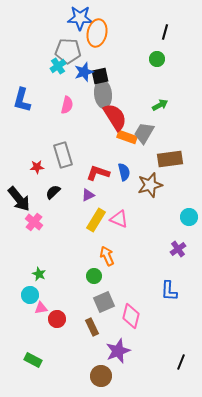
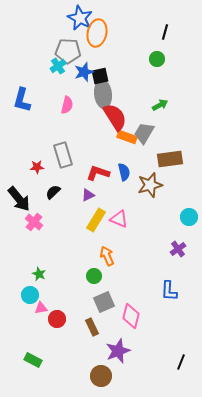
blue star at (80, 18): rotated 25 degrees clockwise
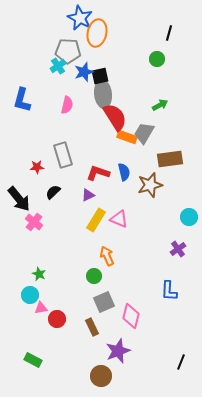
black line at (165, 32): moved 4 px right, 1 px down
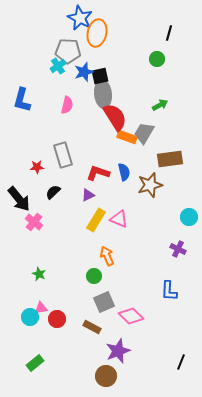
purple cross at (178, 249): rotated 28 degrees counterclockwise
cyan circle at (30, 295): moved 22 px down
pink diamond at (131, 316): rotated 60 degrees counterclockwise
brown rectangle at (92, 327): rotated 36 degrees counterclockwise
green rectangle at (33, 360): moved 2 px right, 3 px down; rotated 66 degrees counterclockwise
brown circle at (101, 376): moved 5 px right
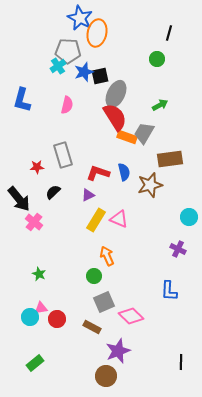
gray ellipse at (103, 94): moved 13 px right; rotated 32 degrees clockwise
black line at (181, 362): rotated 21 degrees counterclockwise
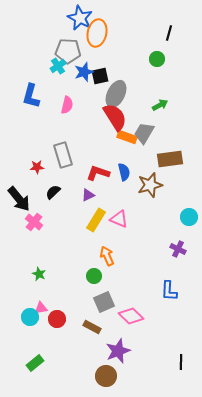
blue L-shape at (22, 100): moved 9 px right, 4 px up
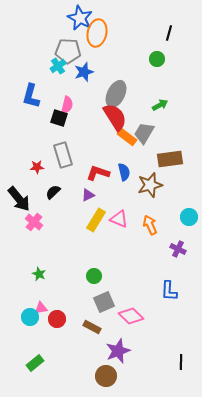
black square at (100, 76): moved 41 px left, 42 px down; rotated 30 degrees clockwise
orange rectangle at (127, 137): rotated 18 degrees clockwise
orange arrow at (107, 256): moved 43 px right, 31 px up
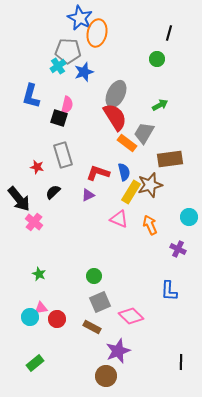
orange rectangle at (127, 137): moved 6 px down
red star at (37, 167): rotated 16 degrees clockwise
yellow rectangle at (96, 220): moved 35 px right, 28 px up
gray square at (104, 302): moved 4 px left
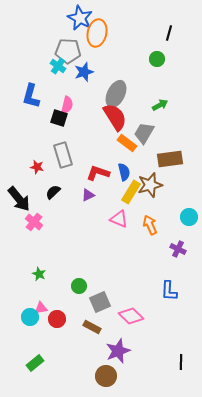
cyan cross at (58, 66): rotated 21 degrees counterclockwise
green circle at (94, 276): moved 15 px left, 10 px down
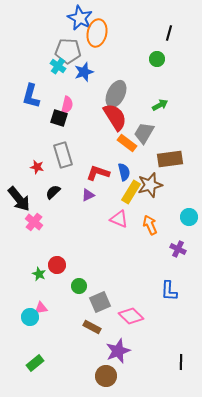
red circle at (57, 319): moved 54 px up
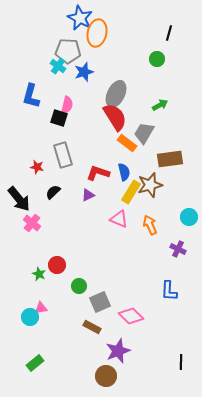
pink cross at (34, 222): moved 2 px left, 1 px down
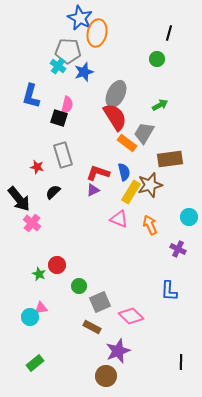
purple triangle at (88, 195): moved 5 px right, 5 px up
